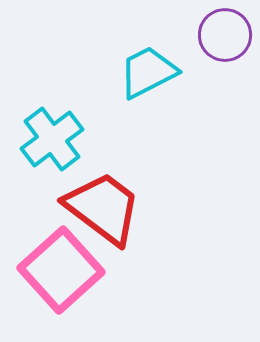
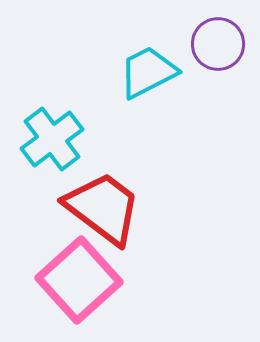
purple circle: moved 7 px left, 9 px down
pink square: moved 18 px right, 10 px down
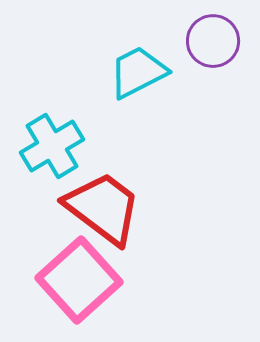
purple circle: moved 5 px left, 3 px up
cyan trapezoid: moved 10 px left
cyan cross: moved 7 px down; rotated 6 degrees clockwise
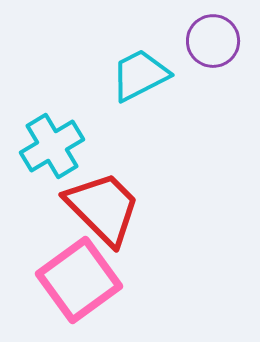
cyan trapezoid: moved 2 px right, 3 px down
red trapezoid: rotated 8 degrees clockwise
pink square: rotated 6 degrees clockwise
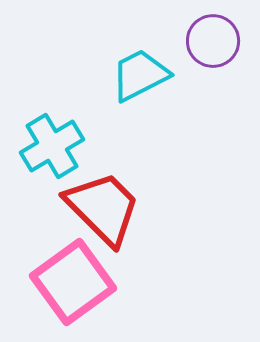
pink square: moved 6 px left, 2 px down
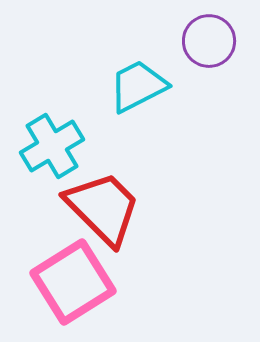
purple circle: moved 4 px left
cyan trapezoid: moved 2 px left, 11 px down
pink square: rotated 4 degrees clockwise
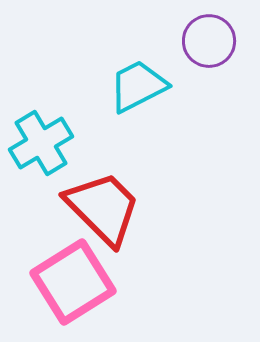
cyan cross: moved 11 px left, 3 px up
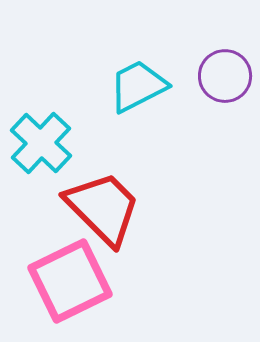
purple circle: moved 16 px right, 35 px down
cyan cross: rotated 16 degrees counterclockwise
pink square: moved 3 px left, 1 px up; rotated 6 degrees clockwise
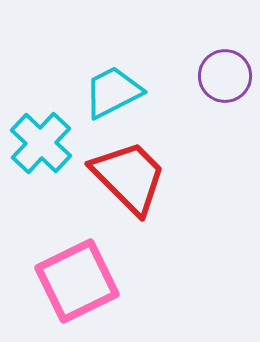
cyan trapezoid: moved 25 px left, 6 px down
red trapezoid: moved 26 px right, 31 px up
pink square: moved 7 px right
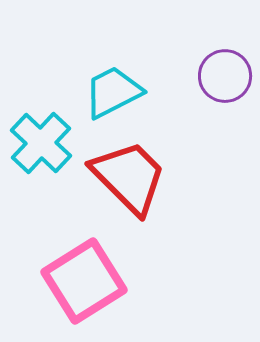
pink square: moved 7 px right; rotated 6 degrees counterclockwise
